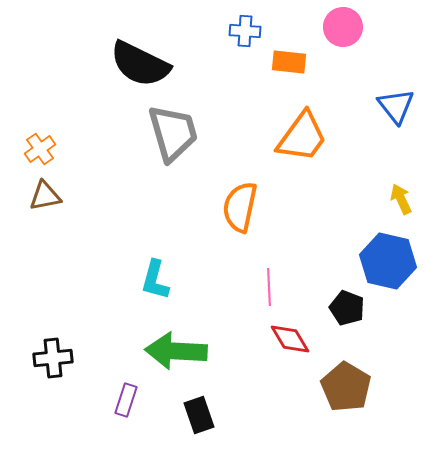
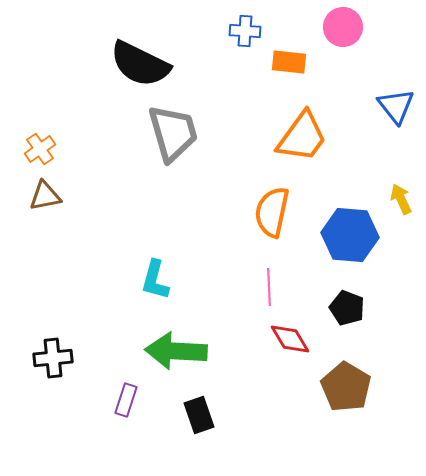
orange semicircle: moved 32 px right, 5 px down
blue hexagon: moved 38 px left, 26 px up; rotated 8 degrees counterclockwise
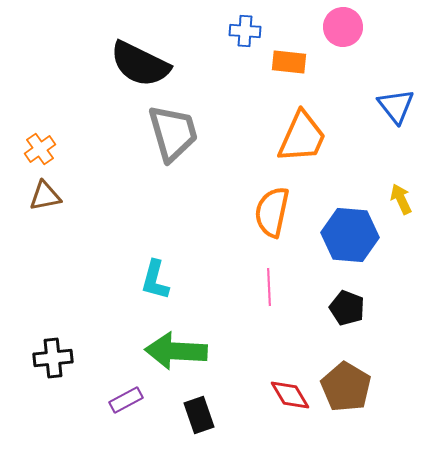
orange trapezoid: rotated 12 degrees counterclockwise
red diamond: moved 56 px down
purple rectangle: rotated 44 degrees clockwise
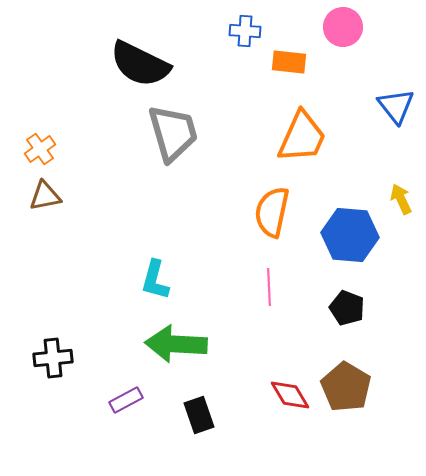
green arrow: moved 7 px up
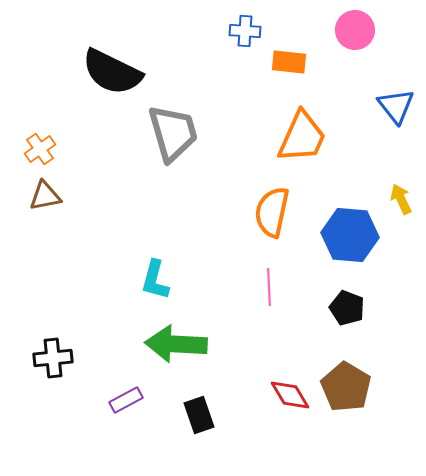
pink circle: moved 12 px right, 3 px down
black semicircle: moved 28 px left, 8 px down
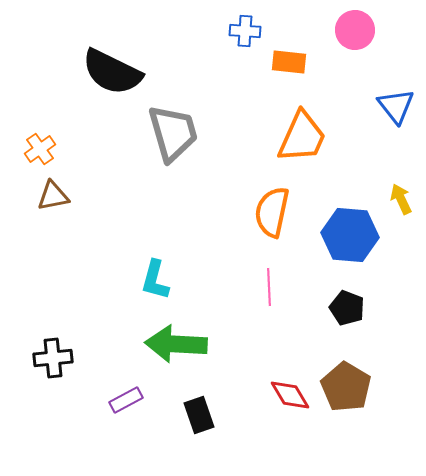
brown triangle: moved 8 px right
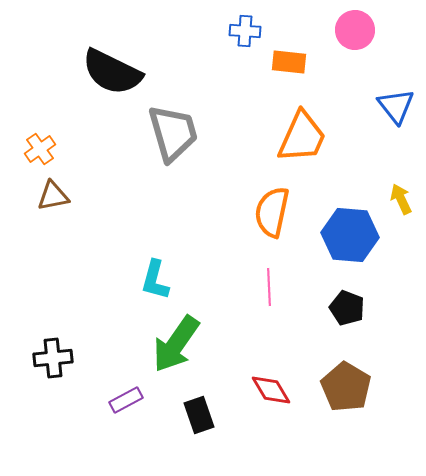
green arrow: rotated 58 degrees counterclockwise
red diamond: moved 19 px left, 5 px up
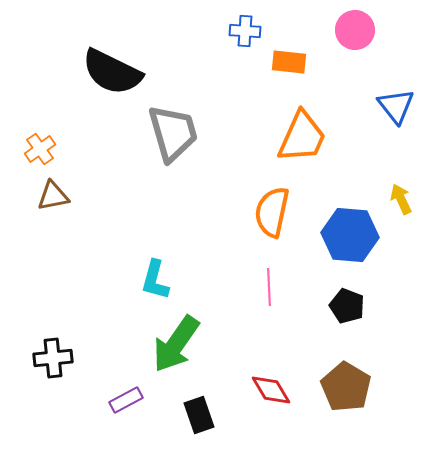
black pentagon: moved 2 px up
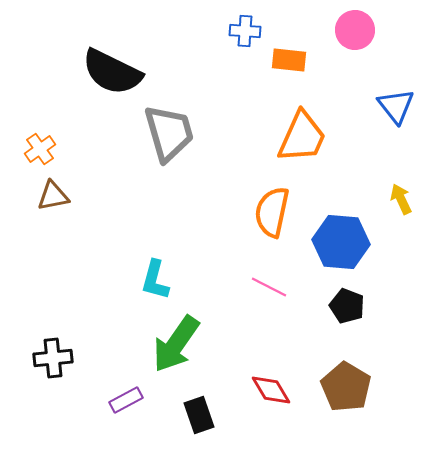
orange rectangle: moved 2 px up
gray trapezoid: moved 4 px left
blue hexagon: moved 9 px left, 7 px down
pink line: rotated 60 degrees counterclockwise
